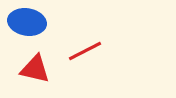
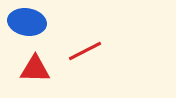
red triangle: rotated 12 degrees counterclockwise
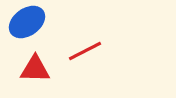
blue ellipse: rotated 45 degrees counterclockwise
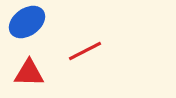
red triangle: moved 6 px left, 4 px down
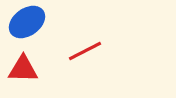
red triangle: moved 6 px left, 4 px up
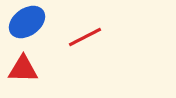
red line: moved 14 px up
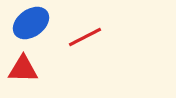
blue ellipse: moved 4 px right, 1 px down
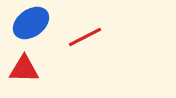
red triangle: moved 1 px right
